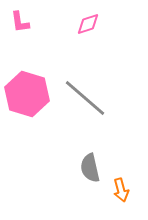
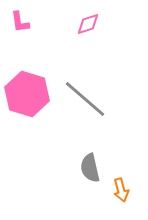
gray line: moved 1 px down
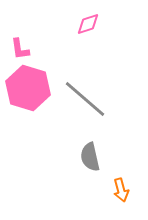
pink L-shape: moved 27 px down
pink hexagon: moved 1 px right, 6 px up
gray semicircle: moved 11 px up
